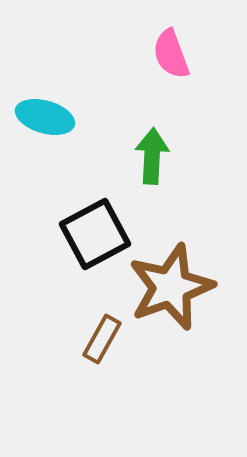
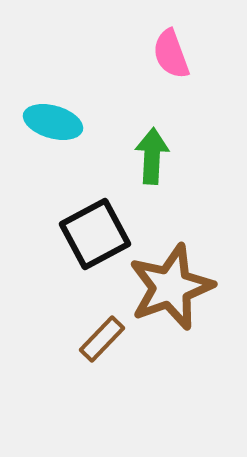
cyan ellipse: moved 8 px right, 5 px down
brown rectangle: rotated 15 degrees clockwise
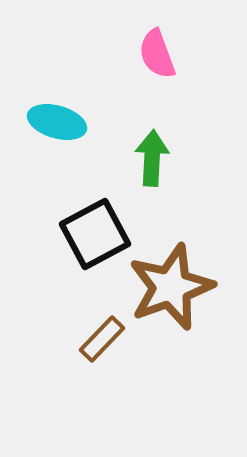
pink semicircle: moved 14 px left
cyan ellipse: moved 4 px right
green arrow: moved 2 px down
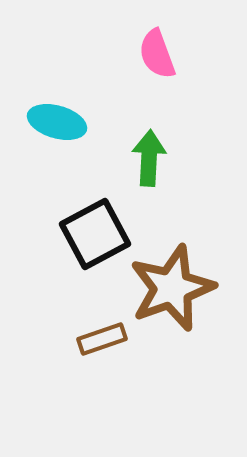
green arrow: moved 3 px left
brown star: moved 1 px right, 1 px down
brown rectangle: rotated 27 degrees clockwise
